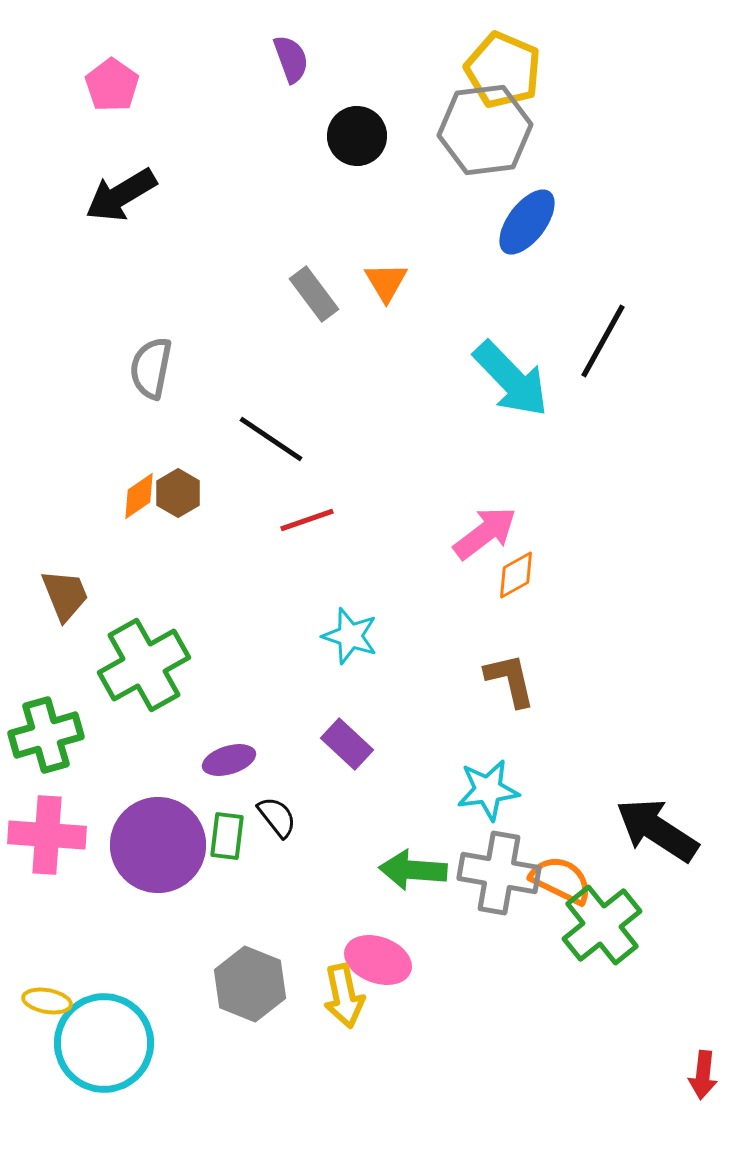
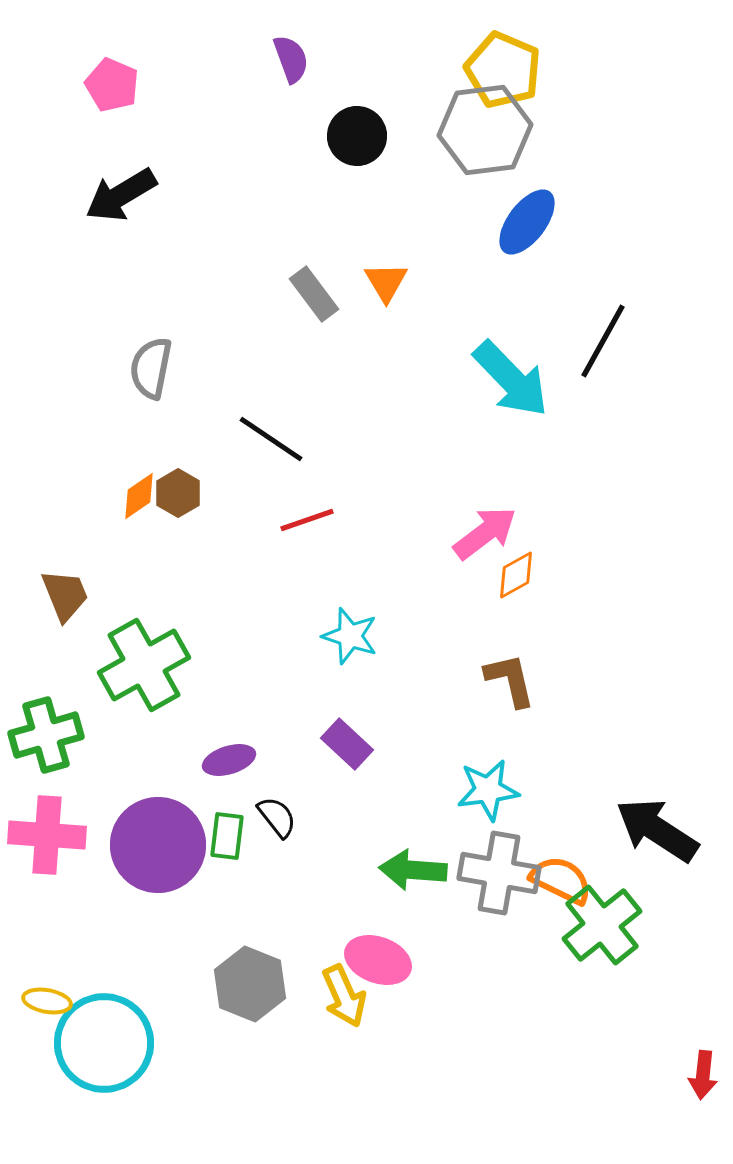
pink pentagon at (112, 85): rotated 12 degrees counterclockwise
yellow arrow at (344, 996): rotated 12 degrees counterclockwise
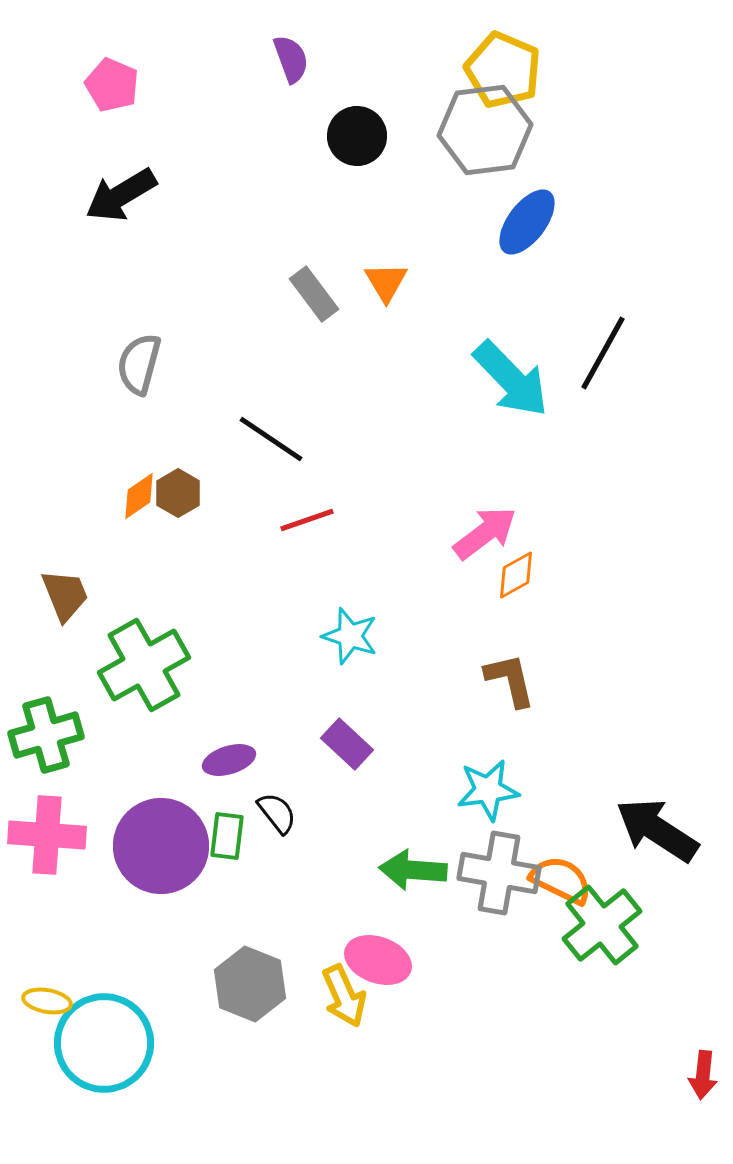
black line at (603, 341): moved 12 px down
gray semicircle at (151, 368): moved 12 px left, 4 px up; rotated 4 degrees clockwise
black semicircle at (277, 817): moved 4 px up
purple circle at (158, 845): moved 3 px right, 1 px down
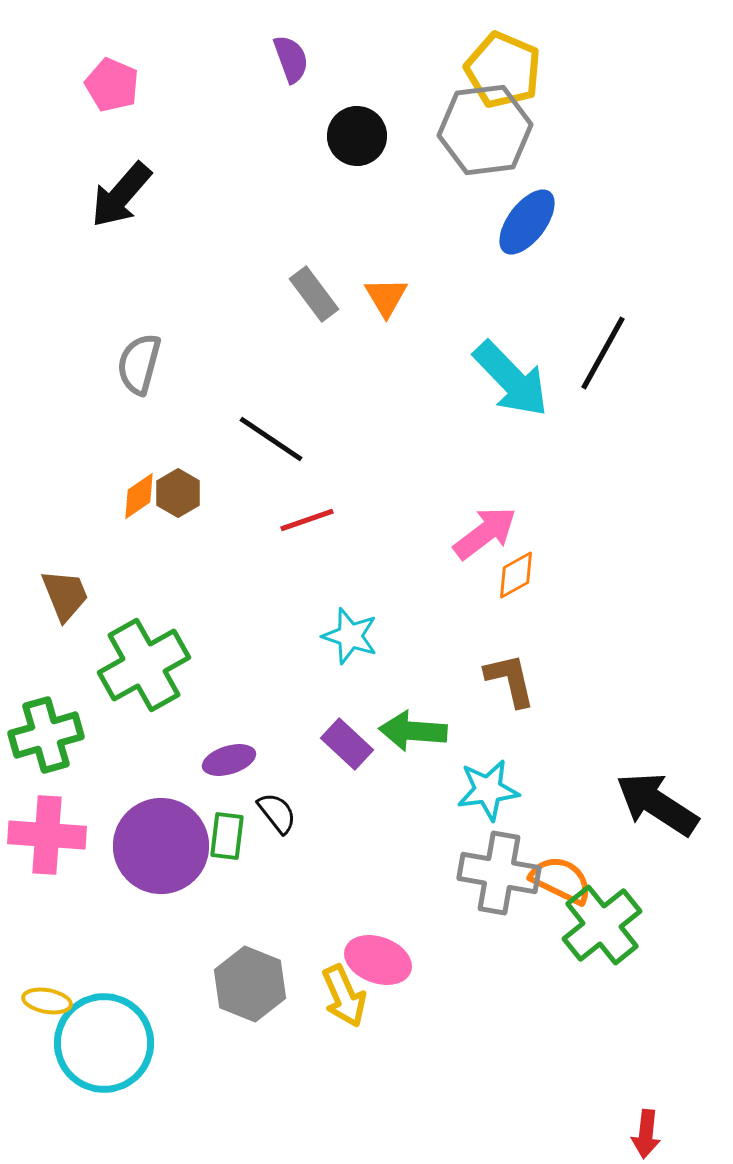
black arrow at (121, 195): rotated 18 degrees counterclockwise
orange triangle at (386, 282): moved 15 px down
black arrow at (657, 830): moved 26 px up
green arrow at (413, 870): moved 139 px up
red arrow at (703, 1075): moved 57 px left, 59 px down
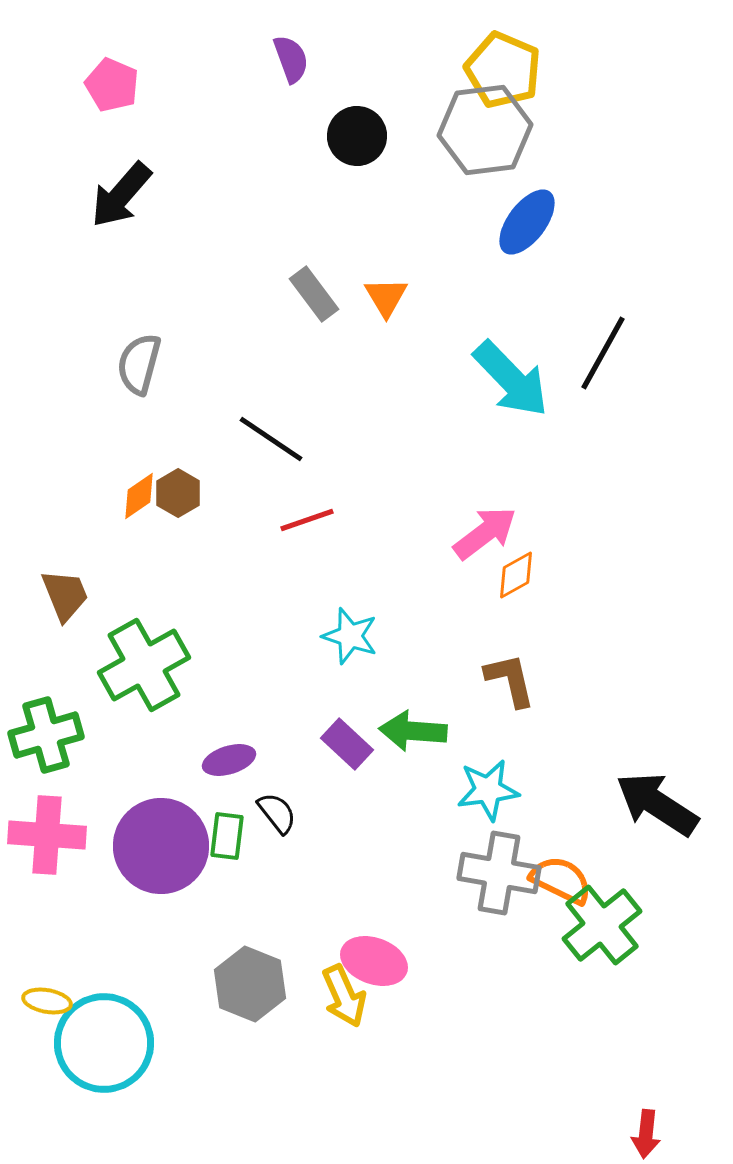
pink ellipse at (378, 960): moved 4 px left, 1 px down
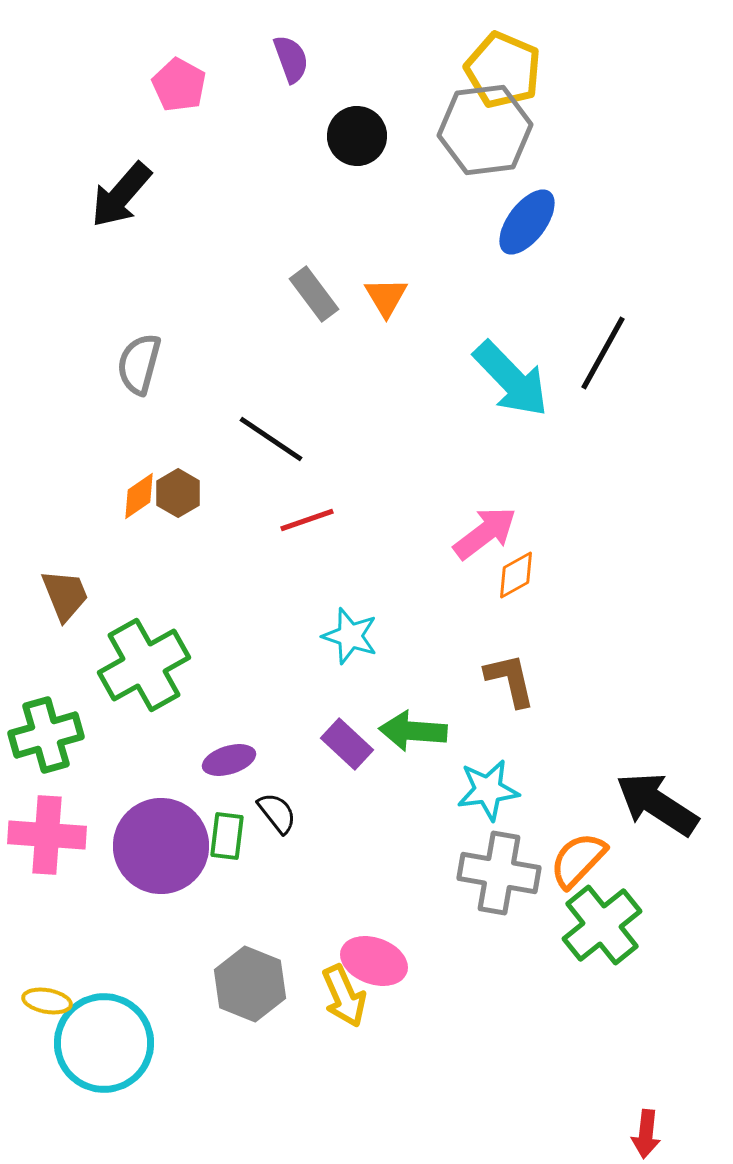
pink pentagon at (112, 85): moved 67 px right; rotated 6 degrees clockwise
orange semicircle at (561, 880): moved 17 px right, 20 px up; rotated 72 degrees counterclockwise
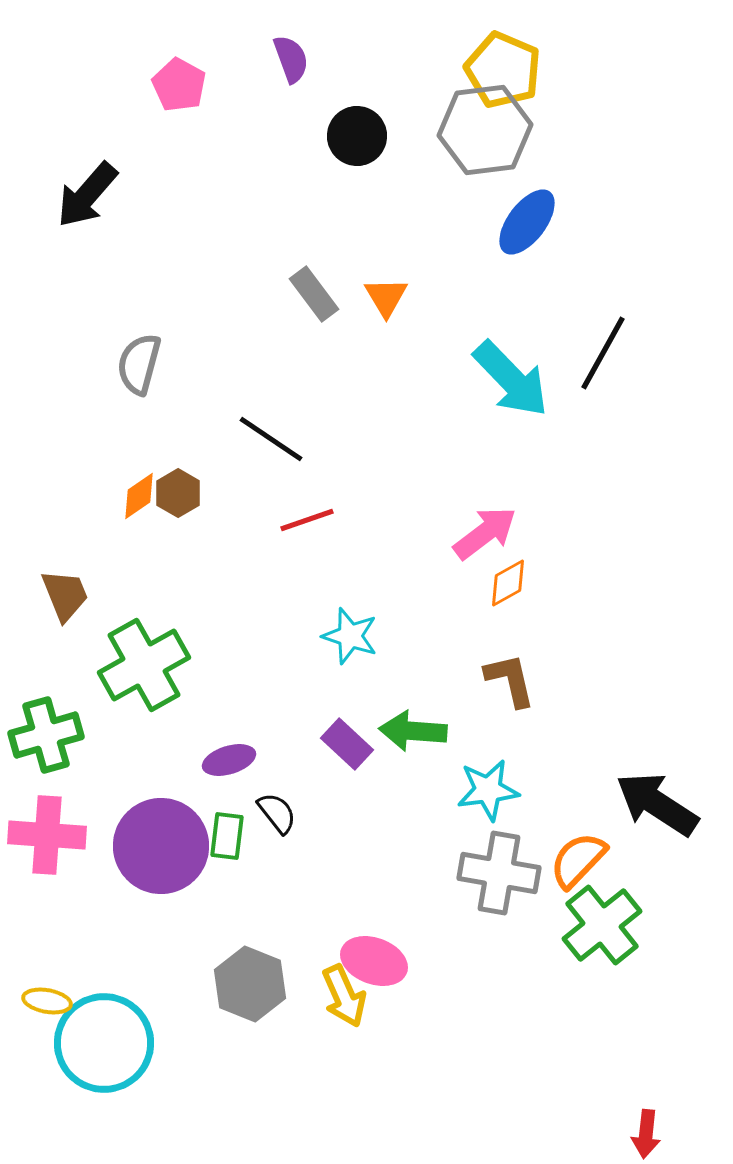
black arrow at (121, 195): moved 34 px left
orange diamond at (516, 575): moved 8 px left, 8 px down
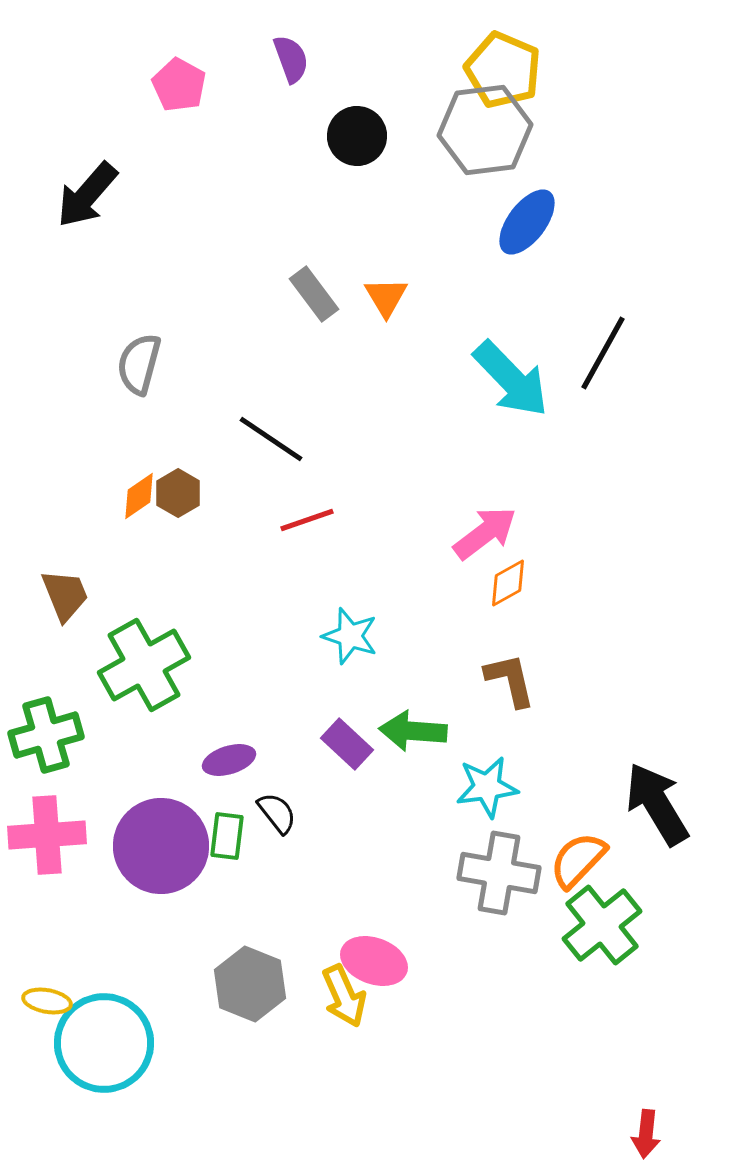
cyan star at (488, 790): moved 1 px left, 3 px up
black arrow at (657, 804): rotated 26 degrees clockwise
pink cross at (47, 835): rotated 8 degrees counterclockwise
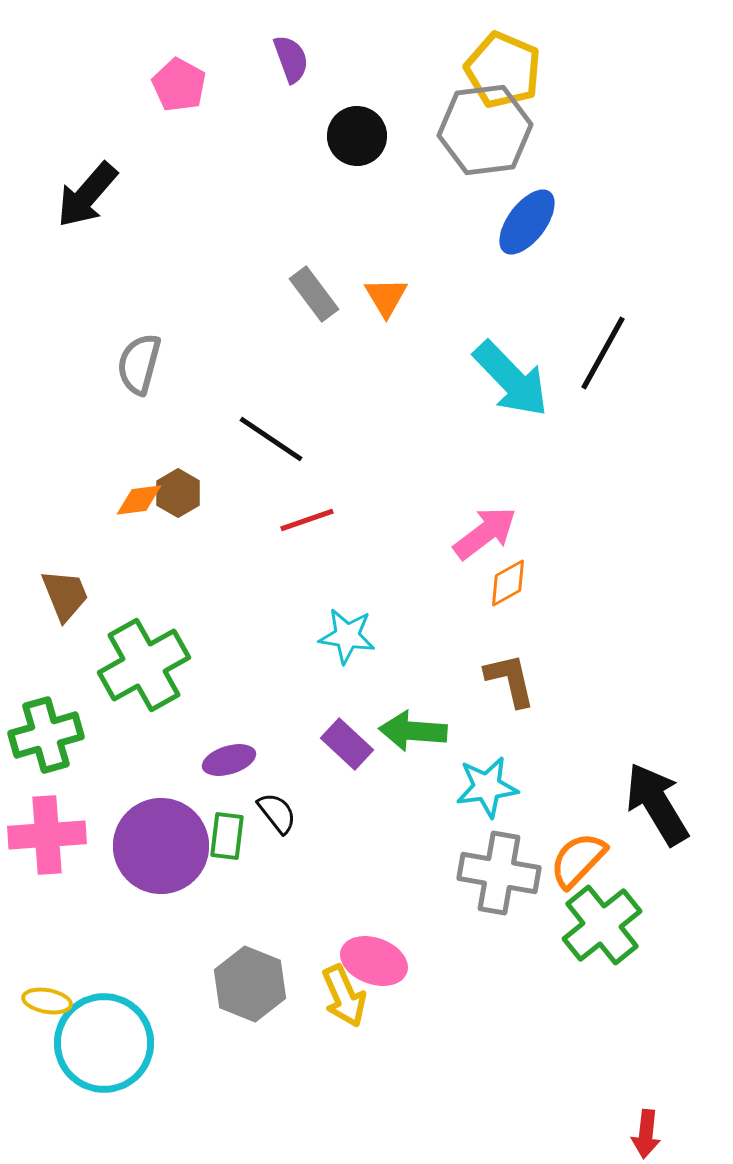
orange diamond at (139, 496): moved 4 px down; rotated 27 degrees clockwise
cyan star at (350, 636): moved 3 px left; rotated 10 degrees counterclockwise
